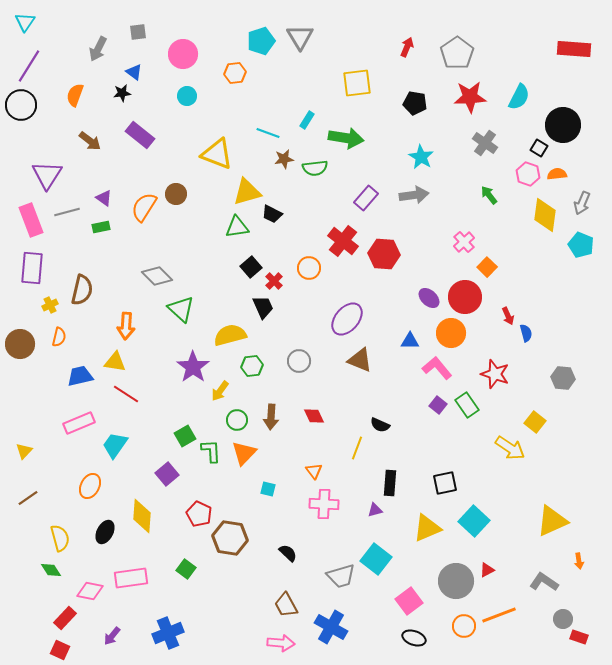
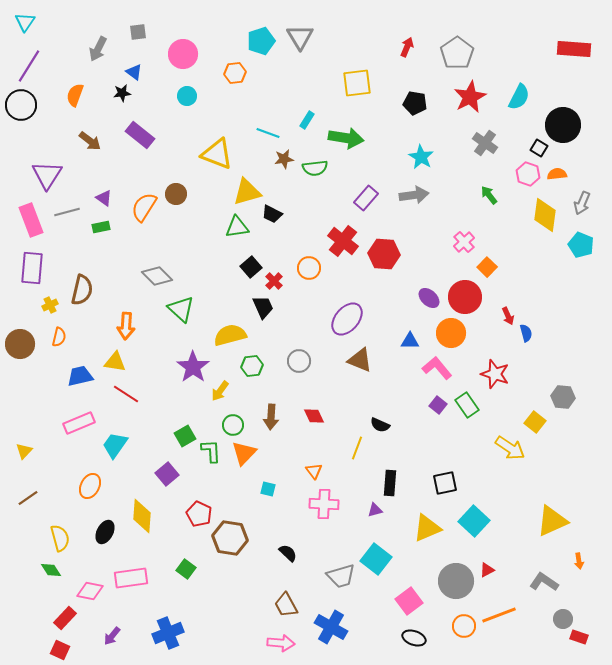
red star at (470, 97): rotated 24 degrees counterclockwise
gray hexagon at (563, 378): moved 19 px down
green circle at (237, 420): moved 4 px left, 5 px down
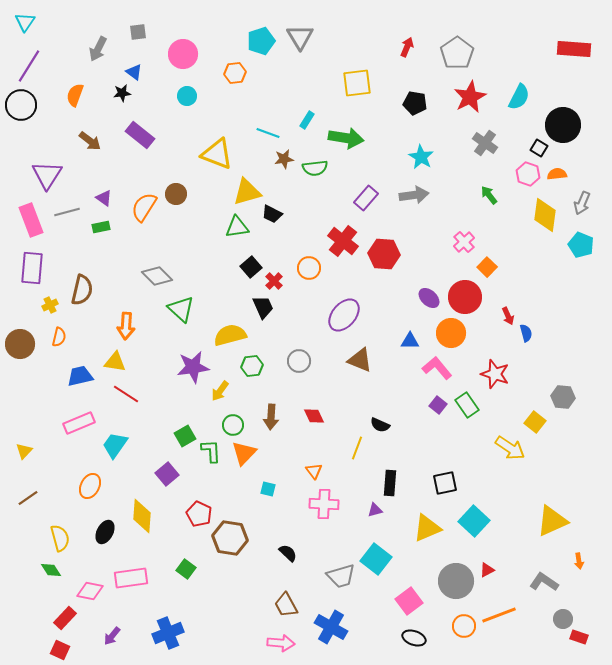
purple ellipse at (347, 319): moved 3 px left, 4 px up
purple star at (193, 367): rotated 28 degrees clockwise
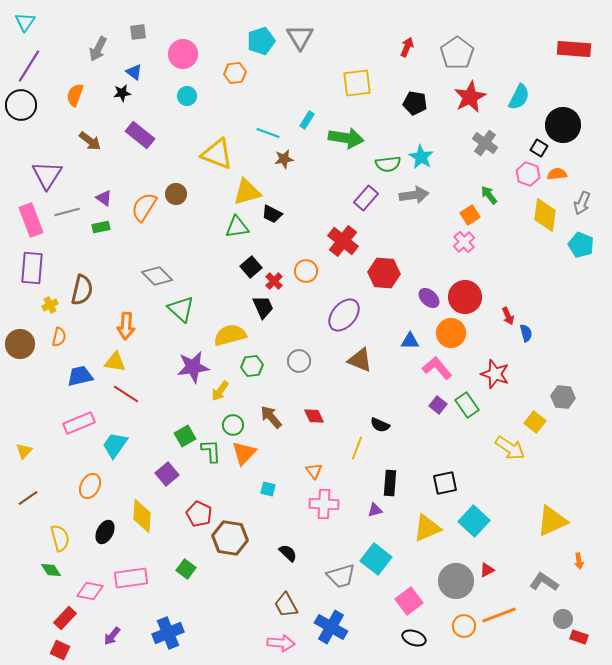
green semicircle at (315, 168): moved 73 px right, 4 px up
red hexagon at (384, 254): moved 19 px down
orange square at (487, 267): moved 17 px left, 52 px up; rotated 12 degrees clockwise
orange circle at (309, 268): moved 3 px left, 3 px down
brown arrow at (271, 417): rotated 135 degrees clockwise
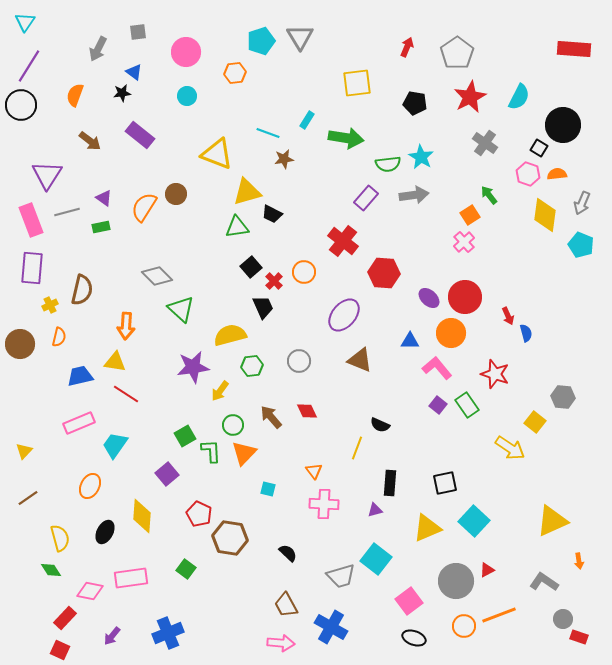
pink circle at (183, 54): moved 3 px right, 2 px up
orange circle at (306, 271): moved 2 px left, 1 px down
red diamond at (314, 416): moved 7 px left, 5 px up
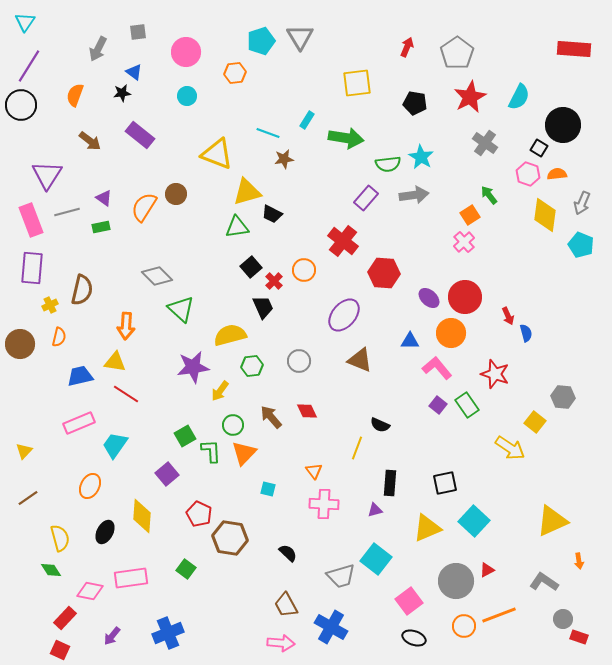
orange circle at (304, 272): moved 2 px up
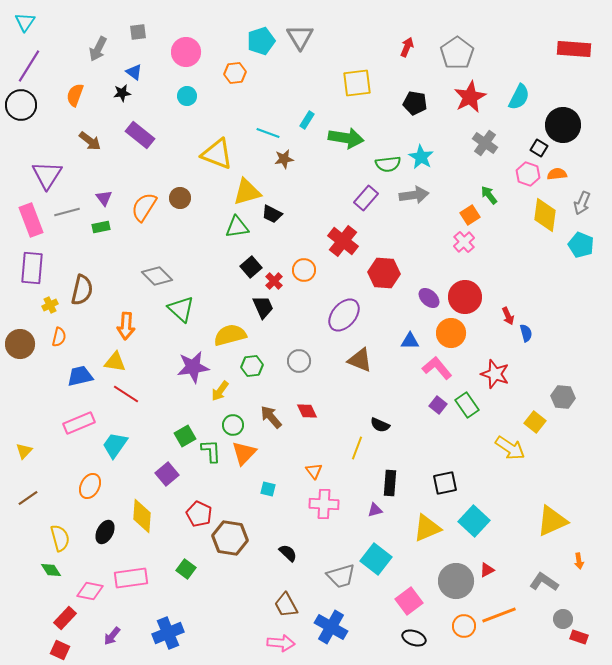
brown circle at (176, 194): moved 4 px right, 4 px down
purple triangle at (104, 198): rotated 18 degrees clockwise
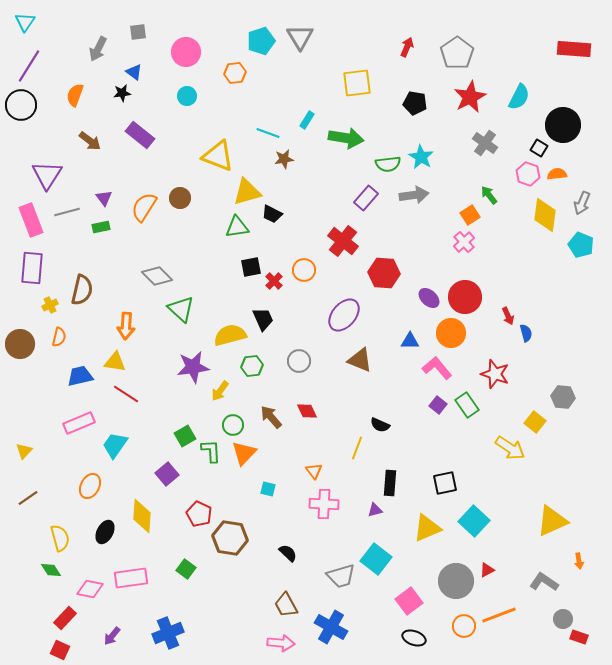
yellow triangle at (217, 154): moved 1 px right, 2 px down
black square at (251, 267): rotated 30 degrees clockwise
black trapezoid at (263, 307): moved 12 px down
pink diamond at (90, 591): moved 2 px up
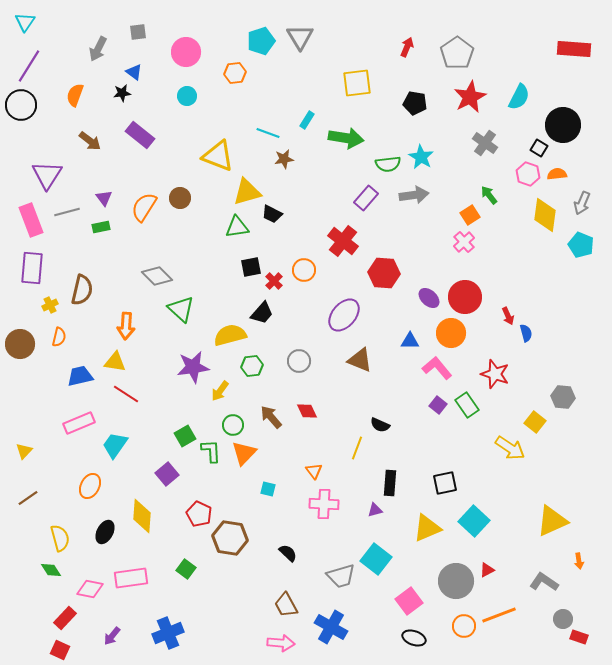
black trapezoid at (263, 319): moved 1 px left, 6 px up; rotated 65 degrees clockwise
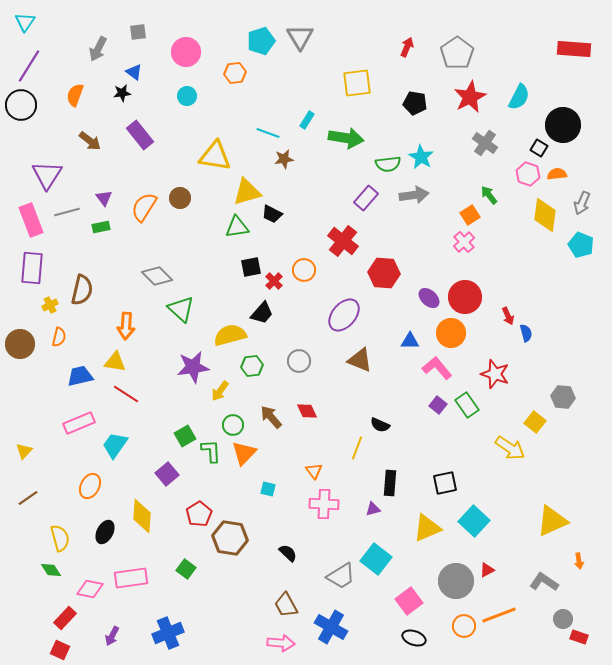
purple rectangle at (140, 135): rotated 12 degrees clockwise
yellow triangle at (218, 156): moved 3 px left; rotated 12 degrees counterclockwise
purple triangle at (375, 510): moved 2 px left, 1 px up
red pentagon at (199, 514): rotated 15 degrees clockwise
gray trapezoid at (341, 576): rotated 16 degrees counterclockwise
purple arrow at (112, 636): rotated 12 degrees counterclockwise
